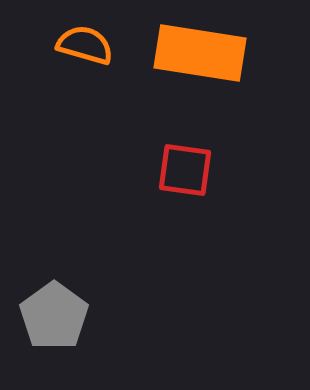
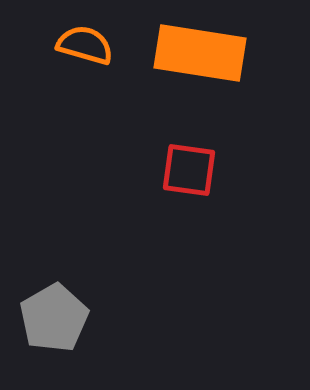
red square: moved 4 px right
gray pentagon: moved 2 px down; rotated 6 degrees clockwise
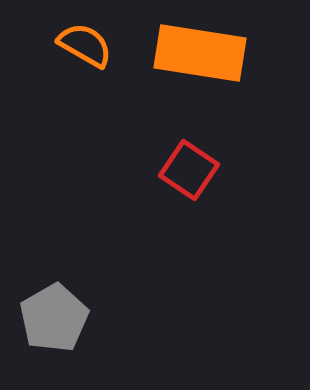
orange semicircle: rotated 14 degrees clockwise
red square: rotated 26 degrees clockwise
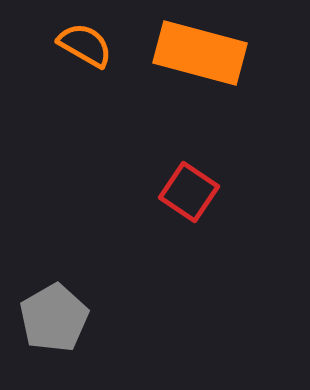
orange rectangle: rotated 6 degrees clockwise
red square: moved 22 px down
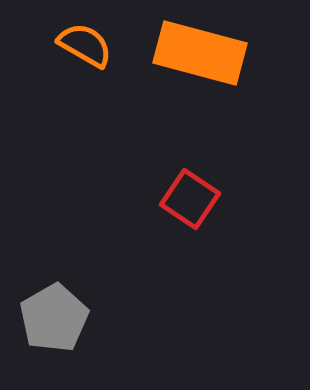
red square: moved 1 px right, 7 px down
